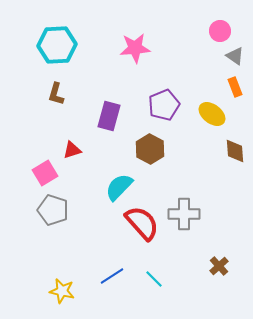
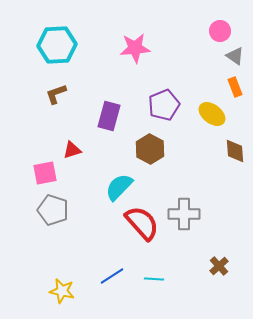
brown L-shape: rotated 55 degrees clockwise
pink square: rotated 20 degrees clockwise
cyan line: rotated 42 degrees counterclockwise
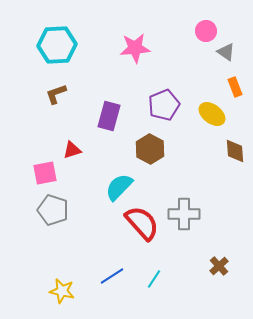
pink circle: moved 14 px left
gray triangle: moved 9 px left, 4 px up
cyan line: rotated 60 degrees counterclockwise
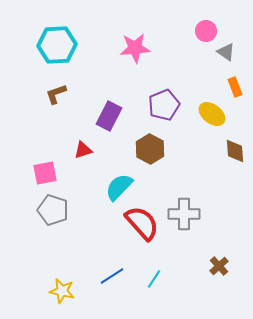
purple rectangle: rotated 12 degrees clockwise
red triangle: moved 11 px right
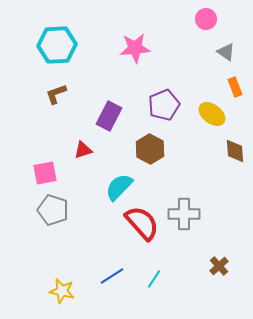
pink circle: moved 12 px up
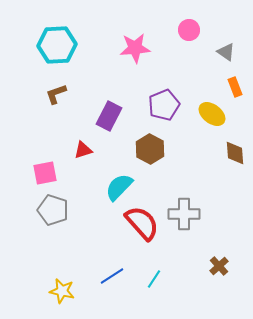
pink circle: moved 17 px left, 11 px down
brown diamond: moved 2 px down
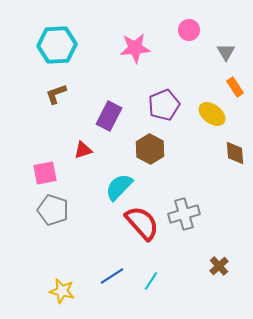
gray triangle: rotated 24 degrees clockwise
orange rectangle: rotated 12 degrees counterclockwise
gray cross: rotated 16 degrees counterclockwise
cyan line: moved 3 px left, 2 px down
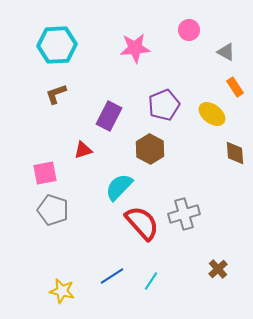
gray triangle: rotated 30 degrees counterclockwise
brown cross: moved 1 px left, 3 px down
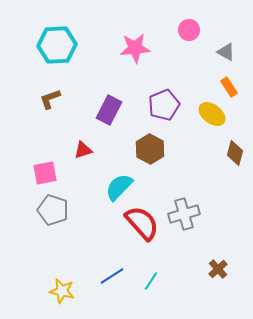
orange rectangle: moved 6 px left
brown L-shape: moved 6 px left, 5 px down
purple rectangle: moved 6 px up
brown diamond: rotated 20 degrees clockwise
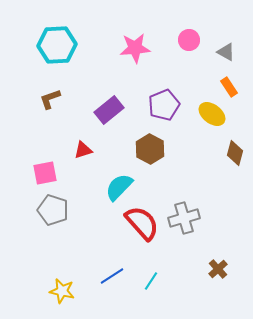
pink circle: moved 10 px down
purple rectangle: rotated 24 degrees clockwise
gray cross: moved 4 px down
